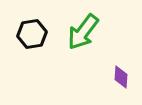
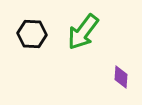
black hexagon: rotated 12 degrees clockwise
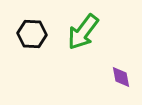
purple diamond: rotated 15 degrees counterclockwise
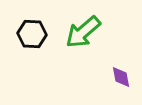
green arrow: rotated 12 degrees clockwise
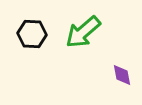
purple diamond: moved 1 px right, 2 px up
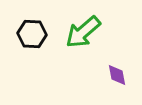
purple diamond: moved 5 px left
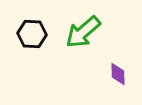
purple diamond: moved 1 px right, 1 px up; rotated 10 degrees clockwise
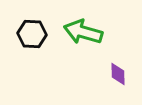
green arrow: rotated 57 degrees clockwise
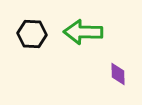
green arrow: rotated 15 degrees counterclockwise
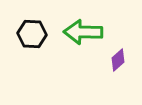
purple diamond: moved 14 px up; rotated 50 degrees clockwise
